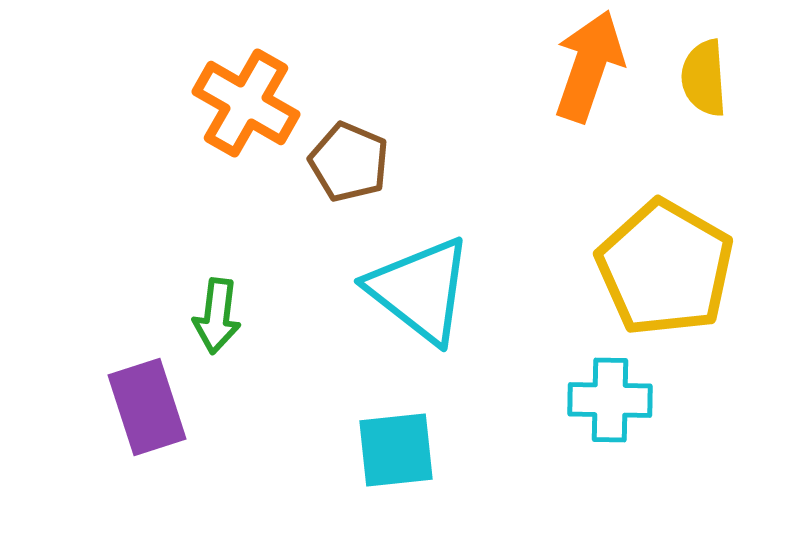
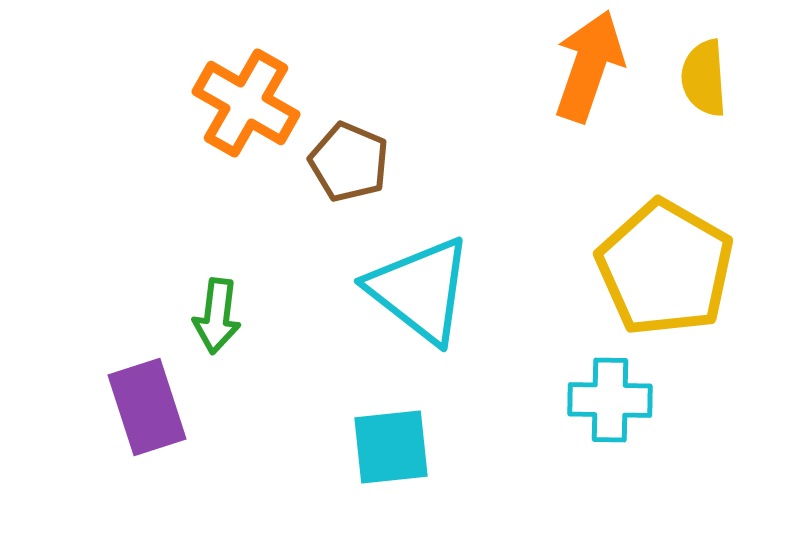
cyan square: moved 5 px left, 3 px up
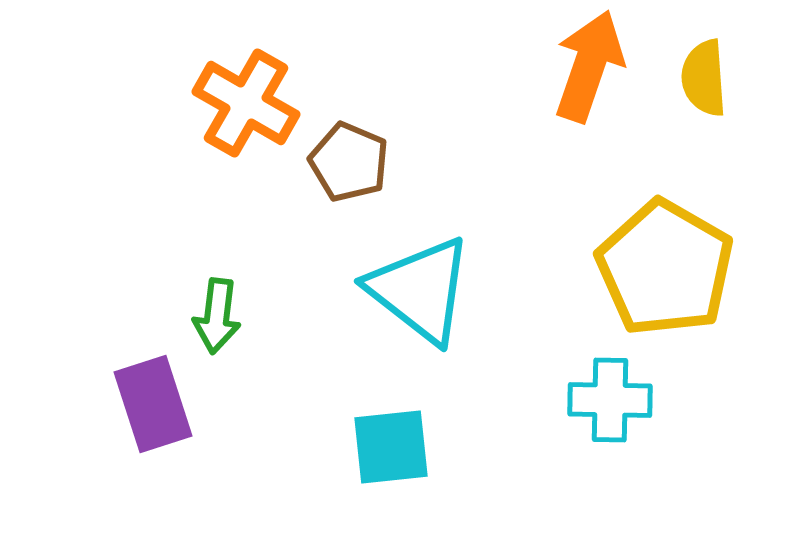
purple rectangle: moved 6 px right, 3 px up
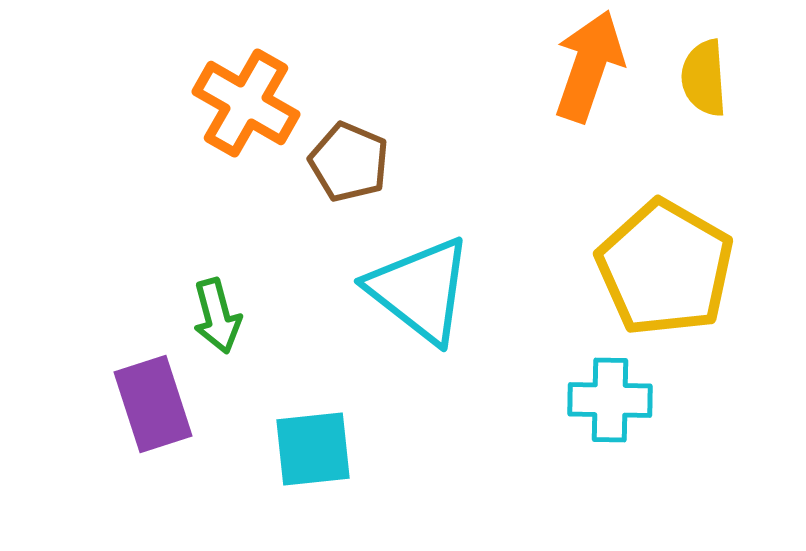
green arrow: rotated 22 degrees counterclockwise
cyan square: moved 78 px left, 2 px down
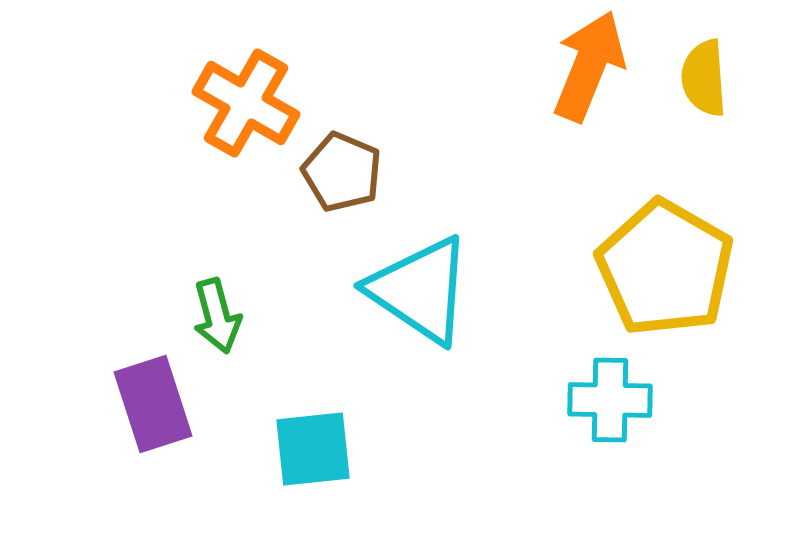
orange arrow: rotated 3 degrees clockwise
brown pentagon: moved 7 px left, 10 px down
cyan triangle: rotated 4 degrees counterclockwise
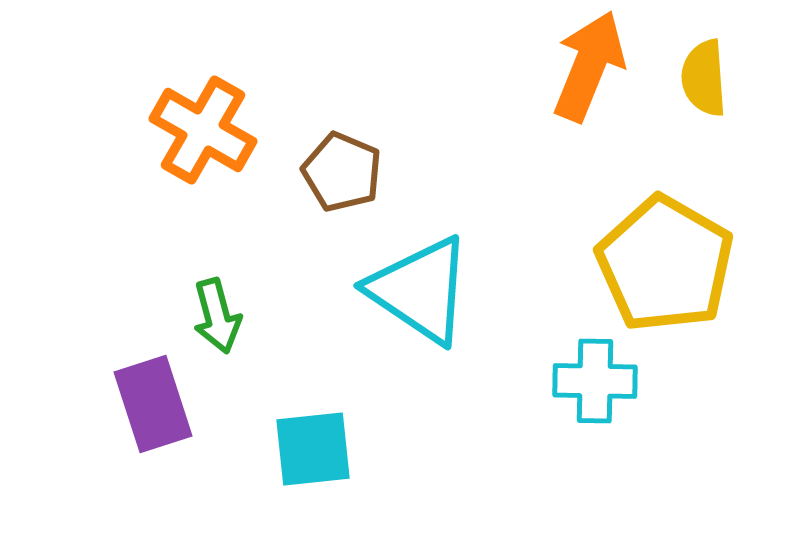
orange cross: moved 43 px left, 27 px down
yellow pentagon: moved 4 px up
cyan cross: moved 15 px left, 19 px up
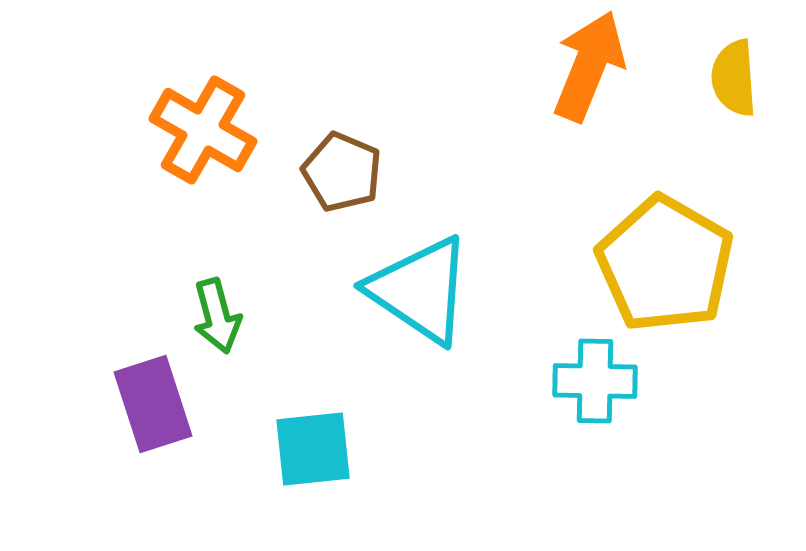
yellow semicircle: moved 30 px right
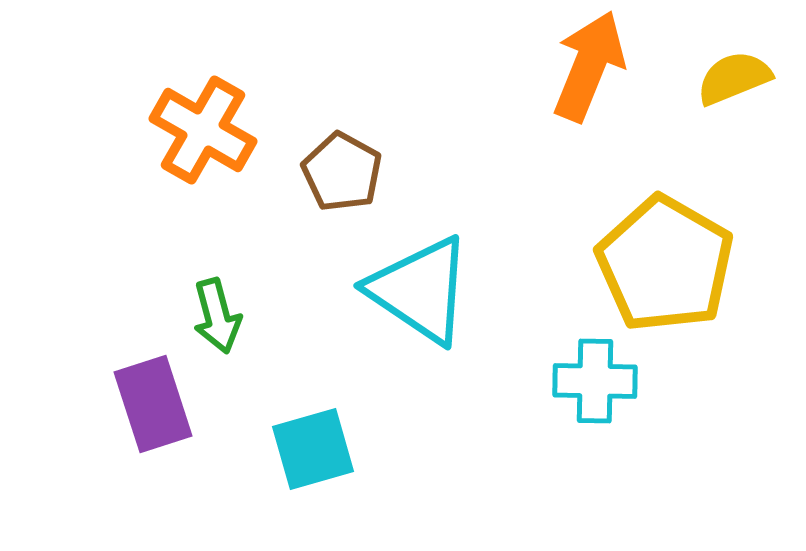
yellow semicircle: rotated 72 degrees clockwise
brown pentagon: rotated 6 degrees clockwise
cyan square: rotated 10 degrees counterclockwise
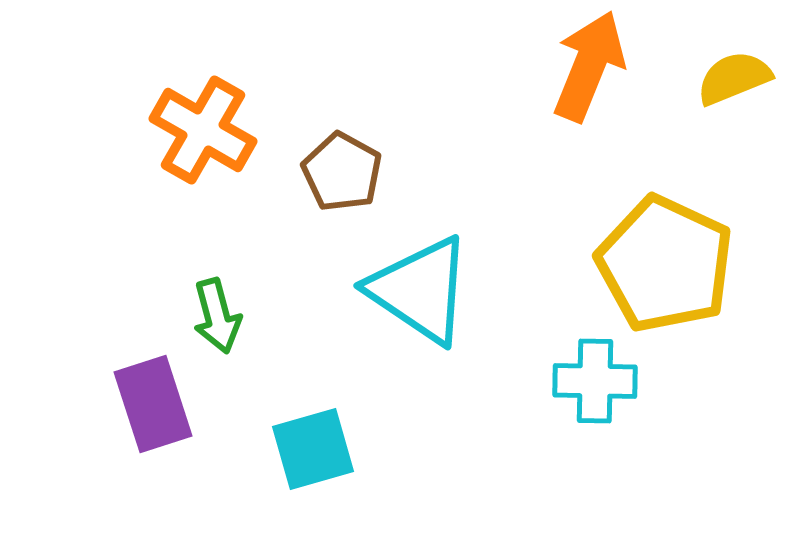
yellow pentagon: rotated 5 degrees counterclockwise
